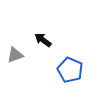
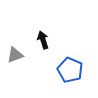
black arrow: rotated 36 degrees clockwise
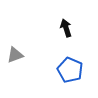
black arrow: moved 23 px right, 12 px up
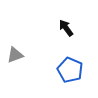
black arrow: rotated 18 degrees counterclockwise
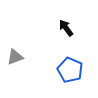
gray triangle: moved 2 px down
